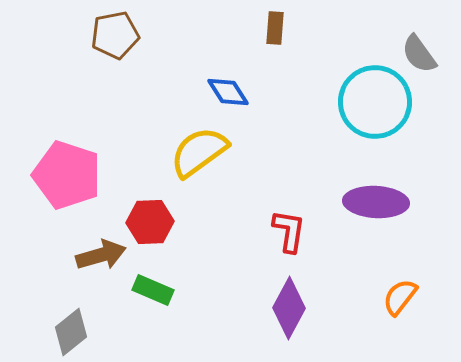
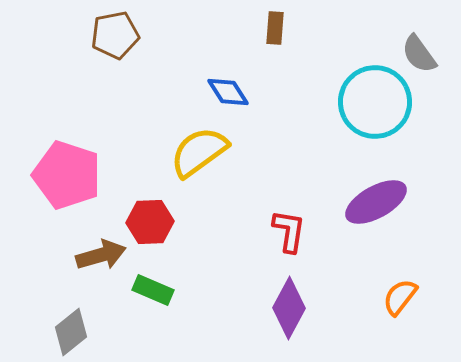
purple ellipse: rotated 32 degrees counterclockwise
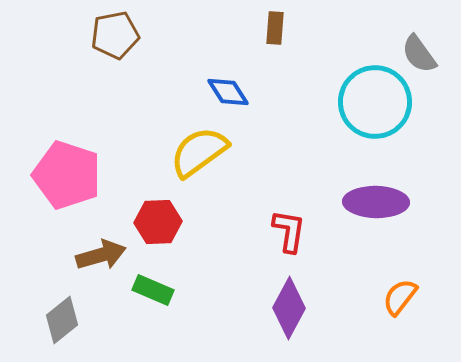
purple ellipse: rotated 30 degrees clockwise
red hexagon: moved 8 px right
gray diamond: moved 9 px left, 12 px up
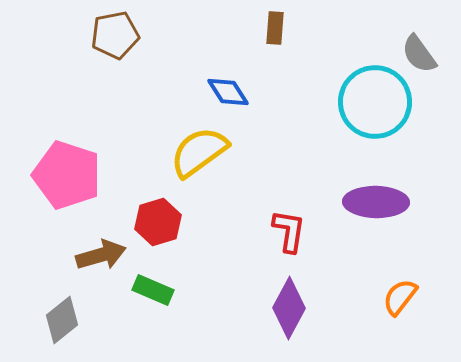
red hexagon: rotated 15 degrees counterclockwise
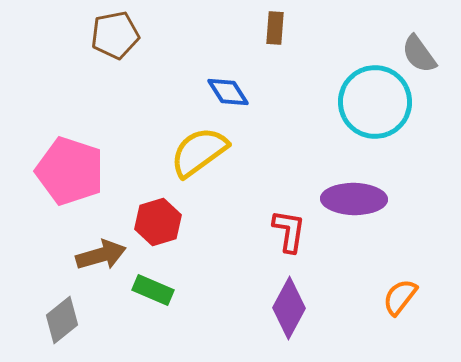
pink pentagon: moved 3 px right, 4 px up
purple ellipse: moved 22 px left, 3 px up
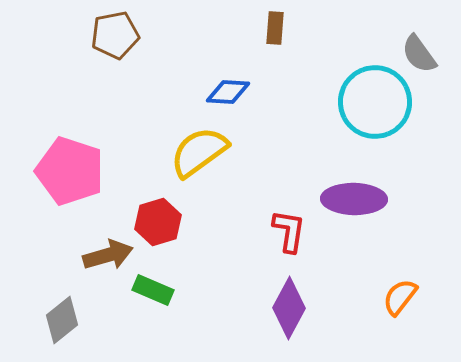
blue diamond: rotated 54 degrees counterclockwise
brown arrow: moved 7 px right
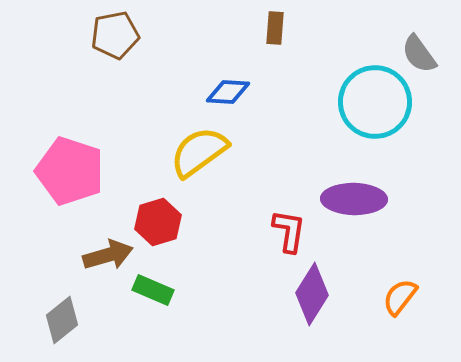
purple diamond: moved 23 px right, 14 px up; rotated 4 degrees clockwise
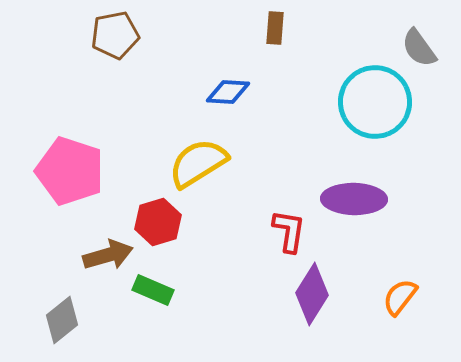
gray semicircle: moved 6 px up
yellow semicircle: moved 1 px left, 11 px down; rotated 4 degrees clockwise
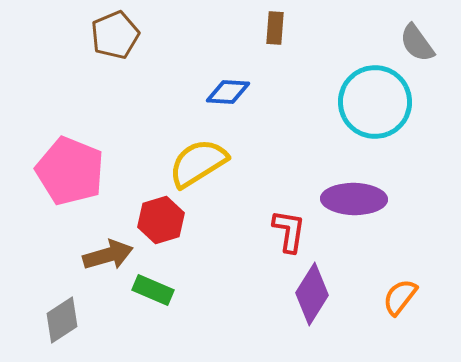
brown pentagon: rotated 12 degrees counterclockwise
gray semicircle: moved 2 px left, 5 px up
pink pentagon: rotated 4 degrees clockwise
red hexagon: moved 3 px right, 2 px up
gray diamond: rotated 6 degrees clockwise
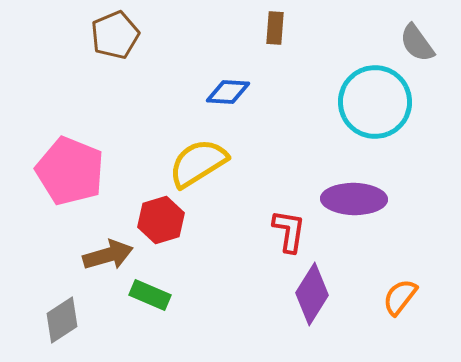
green rectangle: moved 3 px left, 5 px down
